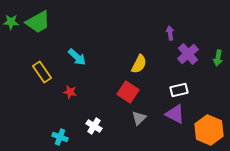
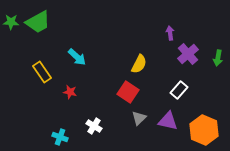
white rectangle: rotated 36 degrees counterclockwise
purple triangle: moved 7 px left, 7 px down; rotated 15 degrees counterclockwise
orange hexagon: moved 5 px left
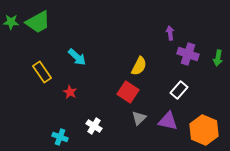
purple cross: rotated 30 degrees counterclockwise
yellow semicircle: moved 2 px down
red star: rotated 16 degrees clockwise
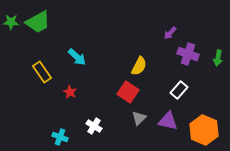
purple arrow: rotated 128 degrees counterclockwise
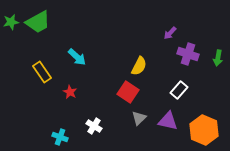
green star: rotated 14 degrees counterclockwise
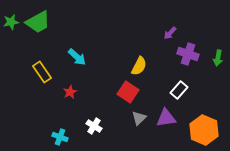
red star: rotated 16 degrees clockwise
purple triangle: moved 2 px left, 3 px up; rotated 20 degrees counterclockwise
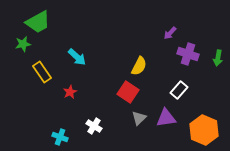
green star: moved 12 px right, 22 px down
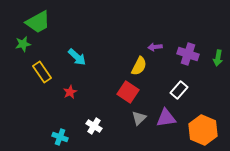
purple arrow: moved 15 px left, 14 px down; rotated 40 degrees clockwise
orange hexagon: moved 1 px left
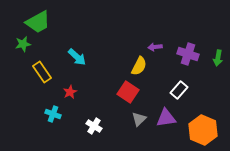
gray triangle: moved 1 px down
cyan cross: moved 7 px left, 23 px up
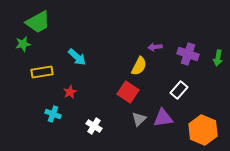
yellow rectangle: rotated 65 degrees counterclockwise
purple triangle: moved 3 px left
